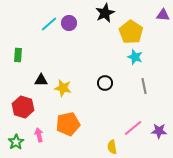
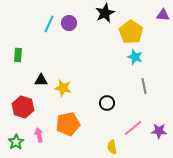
cyan line: rotated 24 degrees counterclockwise
black circle: moved 2 px right, 20 px down
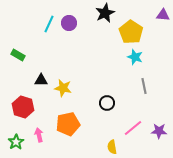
green rectangle: rotated 64 degrees counterclockwise
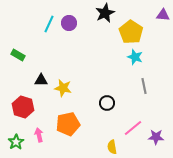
purple star: moved 3 px left, 6 px down
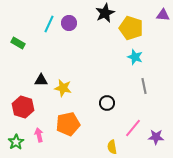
yellow pentagon: moved 4 px up; rotated 15 degrees counterclockwise
green rectangle: moved 12 px up
pink line: rotated 12 degrees counterclockwise
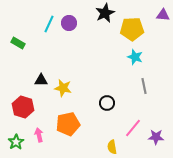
yellow pentagon: moved 1 px right, 1 px down; rotated 20 degrees counterclockwise
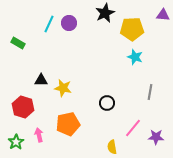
gray line: moved 6 px right, 6 px down; rotated 21 degrees clockwise
